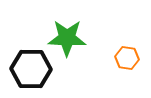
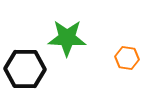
black hexagon: moved 6 px left
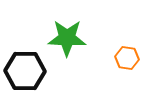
black hexagon: moved 2 px down
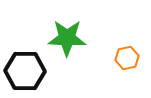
orange hexagon: rotated 20 degrees counterclockwise
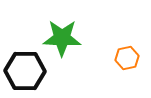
green star: moved 5 px left
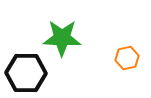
black hexagon: moved 1 px right, 2 px down
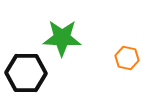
orange hexagon: rotated 25 degrees clockwise
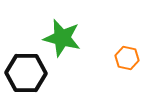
green star: rotated 12 degrees clockwise
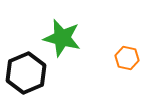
black hexagon: rotated 24 degrees counterclockwise
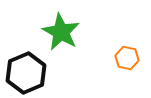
green star: moved 1 px left, 6 px up; rotated 15 degrees clockwise
